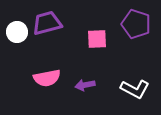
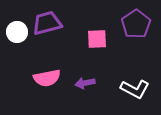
purple pentagon: rotated 20 degrees clockwise
purple arrow: moved 2 px up
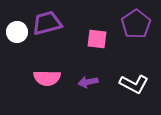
pink square: rotated 10 degrees clockwise
pink semicircle: rotated 12 degrees clockwise
purple arrow: moved 3 px right, 1 px up
white L-shape: moved 1 px left, 5 px up
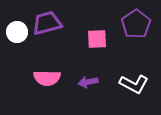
pink square: rotated 10 degrees counterclockwise
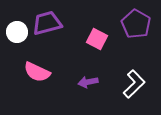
purple pentagon: rotated 8 degrees counterclockwise
pink square: rotated 30 degrees clockwise
pink semicircle: moved 10 px left, 6 px up; rotated 24 degrees clockwise
white L-shape: rotated 72 degrees counterclockwise
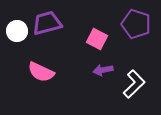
purple pentagon: rotated 12 degrees counterclockwise
white circle: moved 1 px up
pink semicircle: moved 4 px right
purple arrow: moved 15 px right, 12 px up
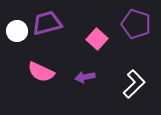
pink square: rotated 15 degrees clockwise
purple arrow: moved 18 px left, 7 px down
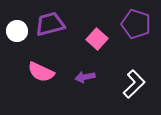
purple trapezoid: moved 3 px right, 1 px down
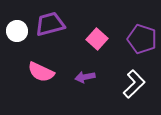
purple pentagon: moved 6 px right, 15 px down
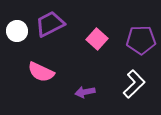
purple trapezoid: rotated 12 degrees counterclockwise
purple pentagon: moved 1 px left, 1 px down; rotated 20 degrees counterclockwise
purple arrow: moved 15 px down
